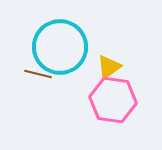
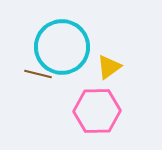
cyan circle: moved 2 px right
pink hexagon: moved 16 px left, 11 px down; rotated 9 degrees counterclockwise
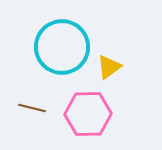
brown line: moved 6 px left, 34 px down
pink hexagon: moved 9 px left, 3 px down
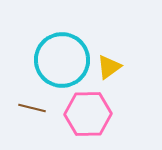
cyan circle: moved 13 px down
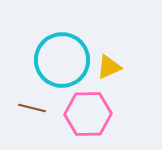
yellow triangle: rotated 12 degrees clockwise
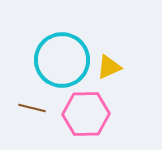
pink hexagon: moved 2 px left
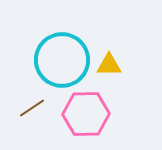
yellow triangle: moved 2 px up; rotated 24 degrees clockwise
brown line: rotated 48 degrees counterclockwise
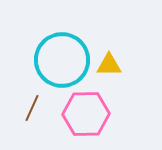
brown line: rotated 32 degrees counterclockwise
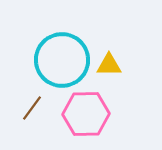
brown line: rotated 12 degrees clockwise
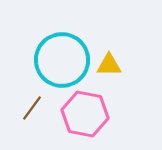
pink hexagon: moved 1 px left; rotated 12 degrees clockwise
